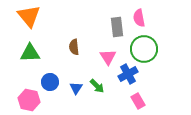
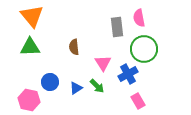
orange triangle: moved 3 px right
green triangle: moved 6 px up
pink triangle: moved 5 px left, 6 px down
blue triangle: rotated 24 degrees clockwise
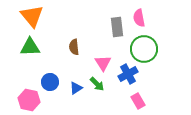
green arrow: moved 2 px up
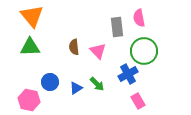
green circle: moved 2 px down
pink triangle: moved 5 px left, 12 px up; rotated 12 degrees counterclockwise
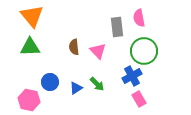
blue cross: moved 4 px right, 2 px down
pink rectangle: moved 1 px right, 2 px up
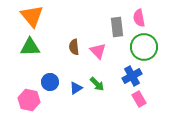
green circle: moved 4 px up
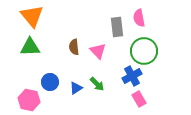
green circle: moved 4 px down
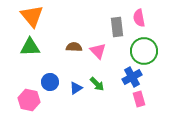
brown semicircle: rotated 98 degrees clockwise
blue cross: moved 1 px down
pink rectangle: rotated 14 degrees clockwise
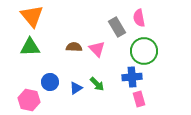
gray rectangle: rotated 24 degrees counterclockwise
pink triangle: moved 1 px left, 2 px up
blue cross: rotated 24 degrees clockwise
